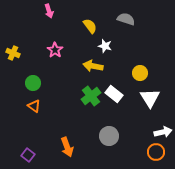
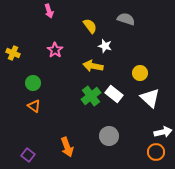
white triangle: rotated 15 degrees counterclockwise
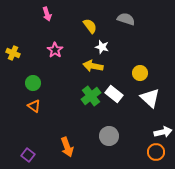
pink arrow: moved 2 px left, 3 px down
white star: moved 3 px left, 1 px down
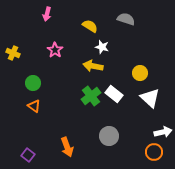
pink arrow: rotated 32 degrees clockwise
yellow semicircle: rotated 21 degrees counterclockwise
orange circle: moved 2 px left
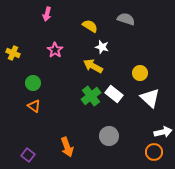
yellow arrow: rotated 18 degrees clockwise
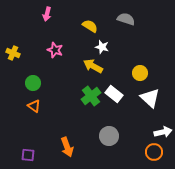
pink star: rotated 14 degrees counterclockwise
purple square: rotated 32 degrees counterclockwise
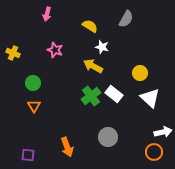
gray semicircle: rotated 102 degrees clockwise
orange triangle: rotated 24 degrees clockwise
gray circle: moved 1 px left, 1 px down
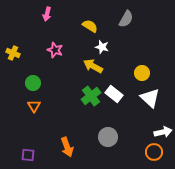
yellow circle: moved 2 px right
